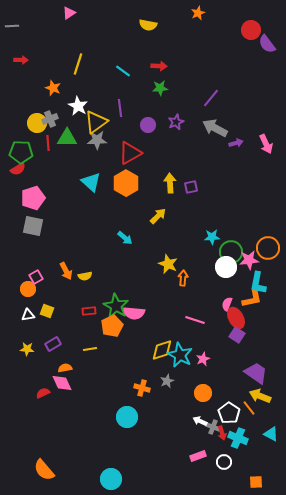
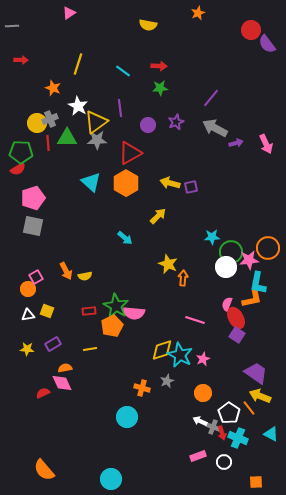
yellow arrow at (170, 183): rotated 72 degrees counterclockwise
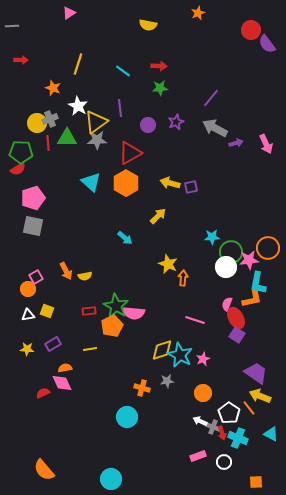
gray star at (167, 381): rotated 16 degrees clockwise
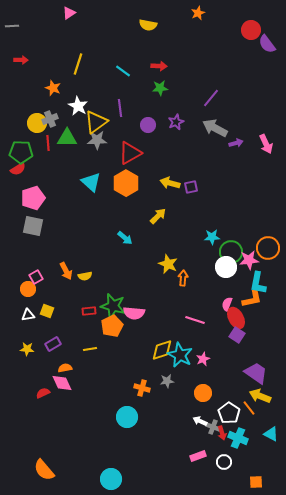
green star at (116, 306): moved 3 px left; rotated 15 degrees counterclockwise
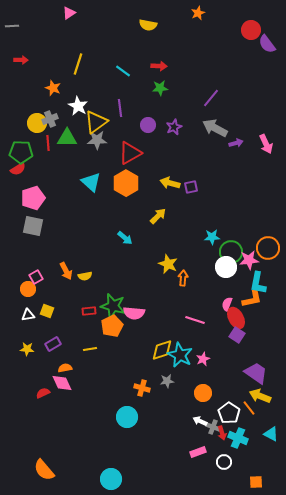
purple star at (176, 122): moved 2 px left, 5 px down
pink rectangle at (198, 456): moved 4 px up
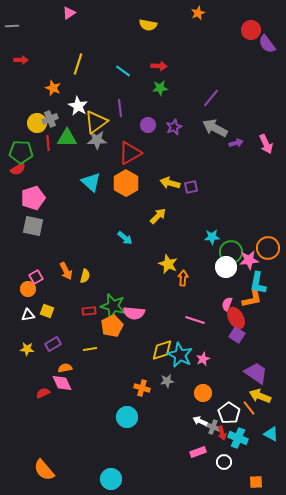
yellow semicircle at (85, 276): rotated 64 degrees counterclockwise
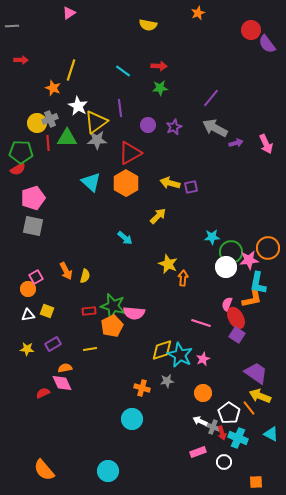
yellow line at (78, 64): moved 7 px left, 6 px down
pink line at (195, 320): moved 6 px right, 3 px down
cyan circle at (127, 417): moved 5 px right, 2 px down
cyan circle at (111, 479): moved 3 px left, 8 px up
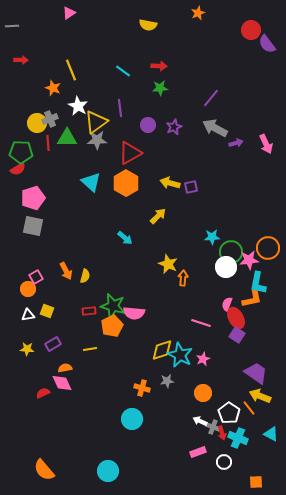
yellow line at (71, 70): rotated 40 degrees counterclockwise
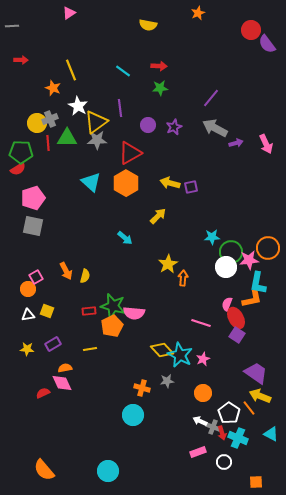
yellow star at (168, 264): rotated 18 degrees clockwise
yellow diamond at (162, 350): rotated 65 degrees clockwise
cyan circle at (132, 419): moved 1 px right, 4 px up
